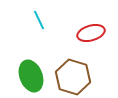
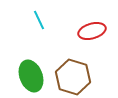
red ellipse: moved 1 px right, 2 px up
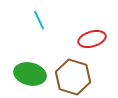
red ellipse: moved 8 px down
green ellipse: moved 1 px left, 2 px up; rotated 56 degrees counterclockwise
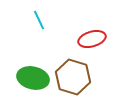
green ellipse: moved 3 px right, 4 px down
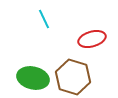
cyan line: moved 5 px right, 1 px up
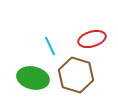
cyan line: moved 6 px right, 27 px down
brown hexagon: moved 3 px right, 2 px up
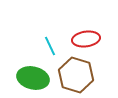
red ellipse: moved 6 px left; rotated 8 degrees clockwise
